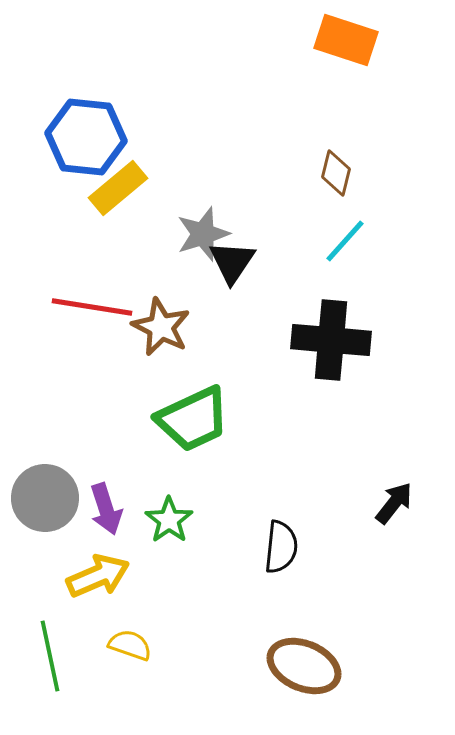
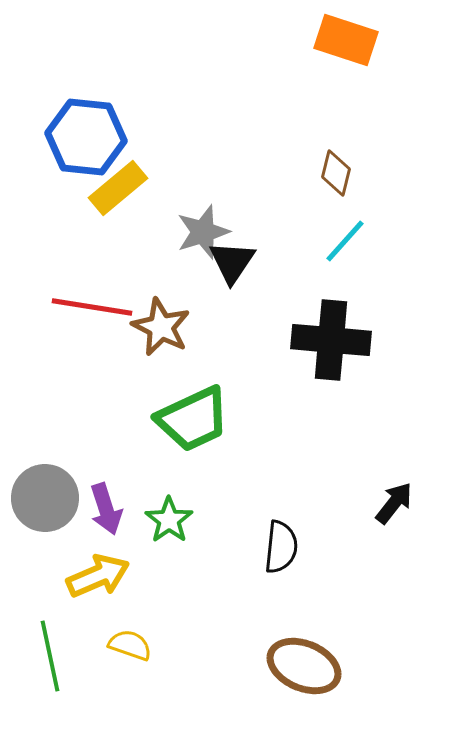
gray star: moved 2 px up
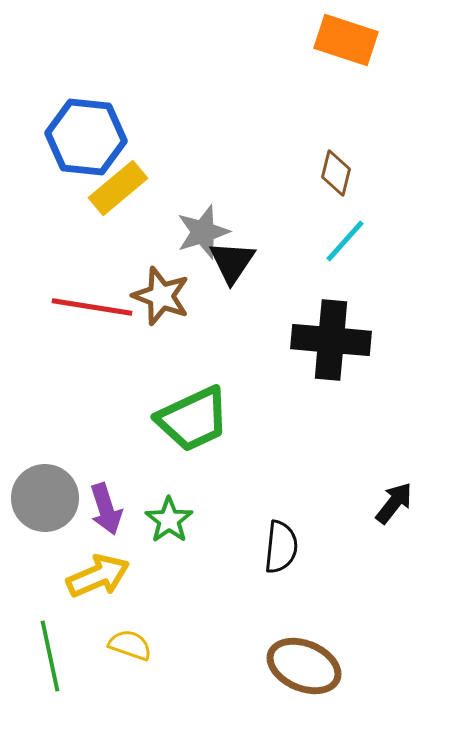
brown star: moved 31 px up; rotated 6 degrees counterclockwise
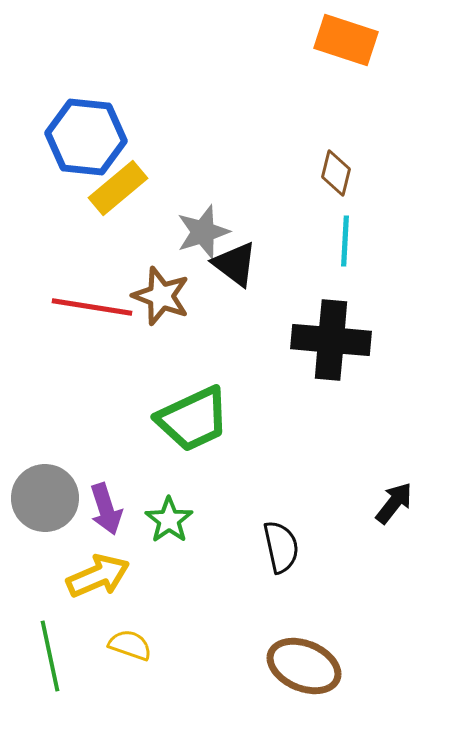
cyan line: rotated 39 degrees counterclockwise
black triangle: moved 3 px right, 2 px down; rotated 27 degrees counterclockwise
black semicircle: rotated 18 degrees counterclockwise
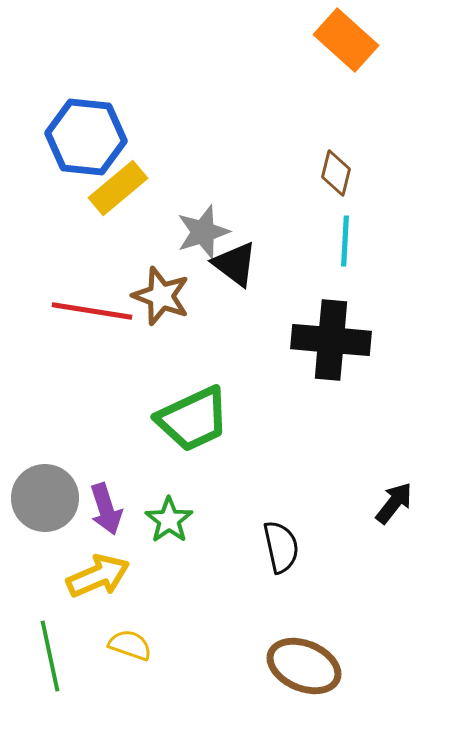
orange rectangle: rotated 24 degrees clockwise
red line: moved 4 px down
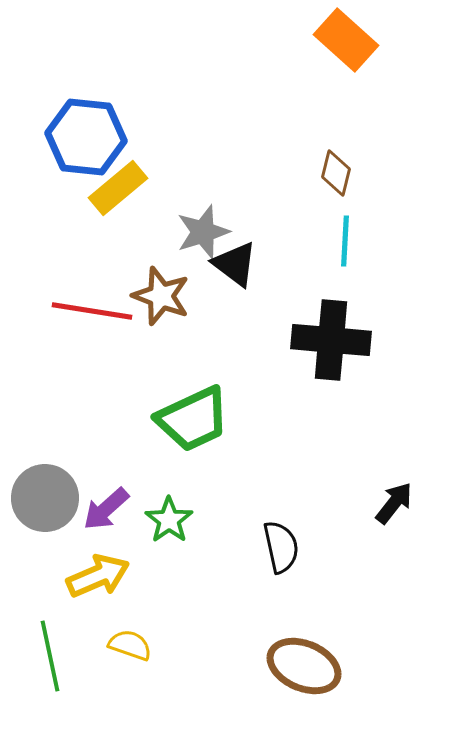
purple arrow: rotated 66 degrees clockwise
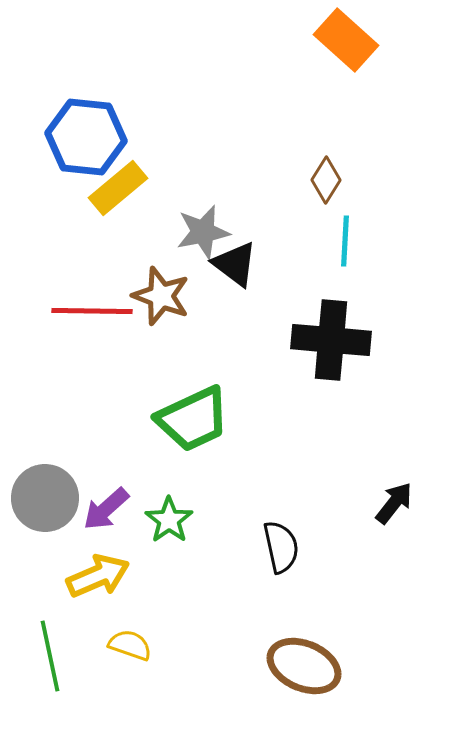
brown diamond: moved 10 px left, 7 px down; rotated 18 degrees clockwise
gray star: rotated 6 degrees clockwise
red line: rotated 8 degrees counterclockwise
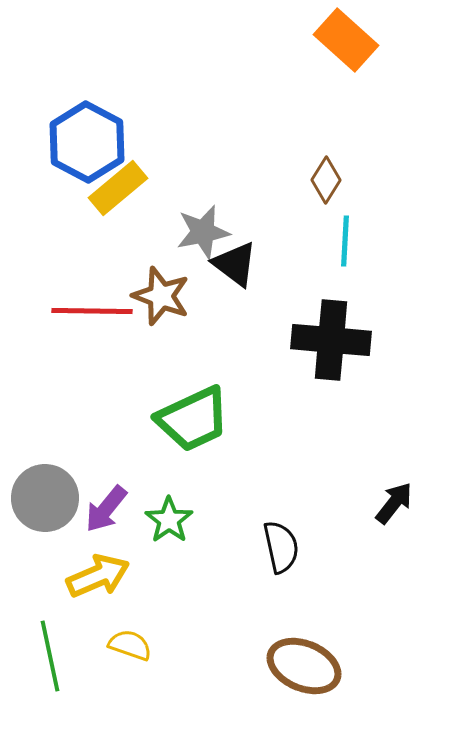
blue hexagon: moved 1 px right, 5 px down; rotated 22 degrees clockwise
purple arrow: rotated 9 degrees counterclockwise
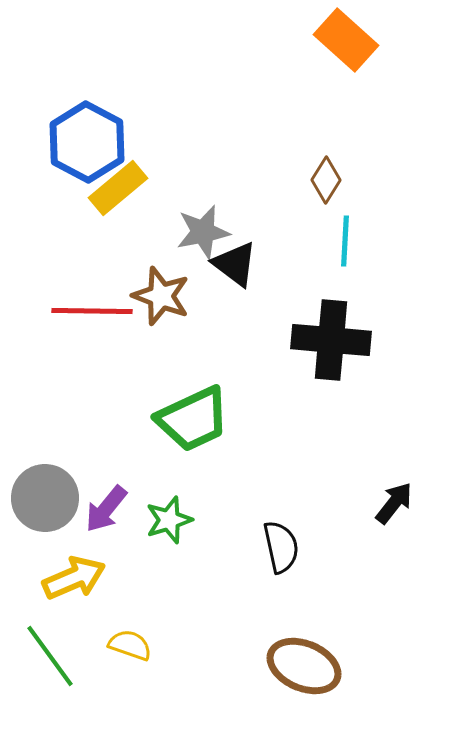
green star: rotated 18 degrees clockwise
yellow arrow: moved 24 px left, 2 px down
green line: rotated 24 degrees counterclockwise
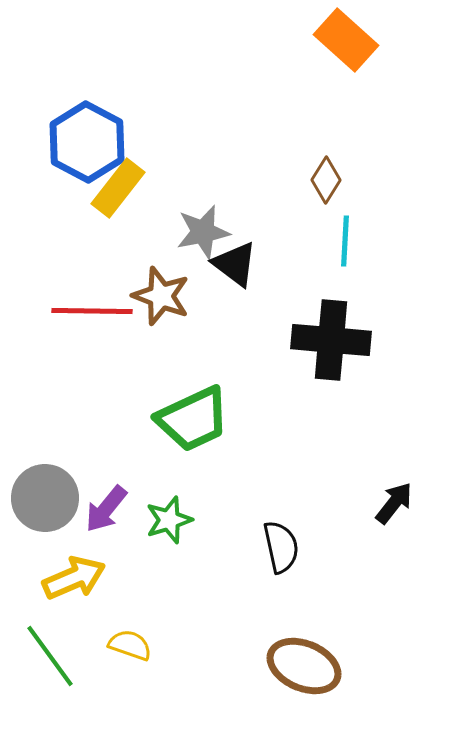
yellow rectangle: rotated 12 degrees counterclockwise
